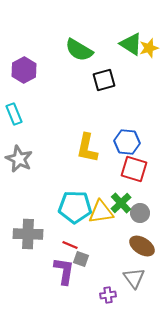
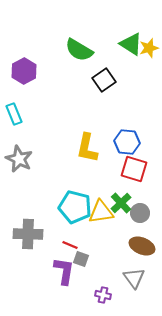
purple hexagon: moved 1 px down
black square: rotated 20 degrees counterclockwise
cyan pentagon: rotated 12 degrees clockwise
brown ellipse: rotated 10 degrees counterclockwise
purple cross: moved 5 px left; rotated 21 degrees clockwise
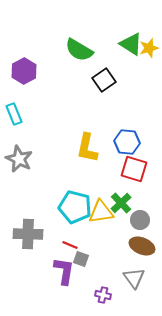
gray circle: moved 7 px down
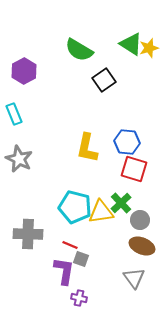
purple cross: moved 24 px left, 3 px down
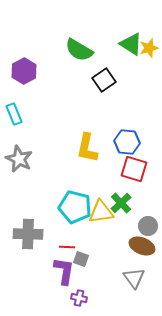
gray circle: moved 8 px right, 6 px down
red line: moved 3 px left, 2 px down; rotated 21 degrees counterclockwise
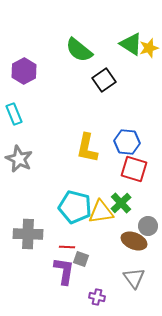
green semicircle: rotated 8 degrees clockwise
brown ellipse: moved 8 px left, 5 px up
purple cross: moved 18 px right, 1 px up
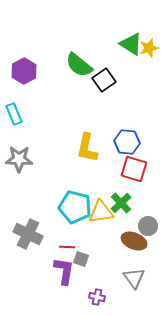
green semicircle: moved 15 px down
gray star: rotated 24 degrees counterclockwise
gray cross: rotated 24 degrees clockwise
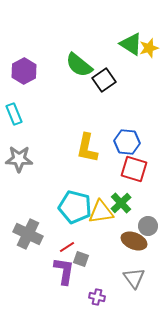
red line: rotated 35 degrees counterclockwise
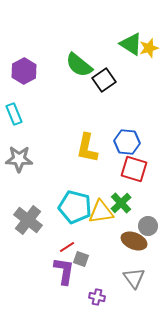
gray cross: moved 14 px up; rotated 12 degrees clockwise
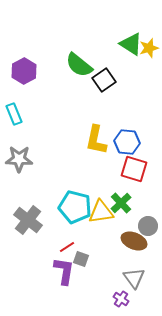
yellow L-shape: moved 9 px right, 8 px up
purple cross: moved 24 px right, 2 px down; rotated 21 degrees clockwise
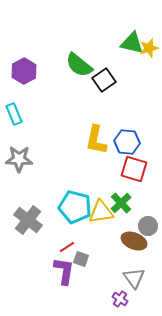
green triangle: moved 1 px right, 1 px up; rotated 20 degrees counterclockwise
purple cross: moved 1 px left
